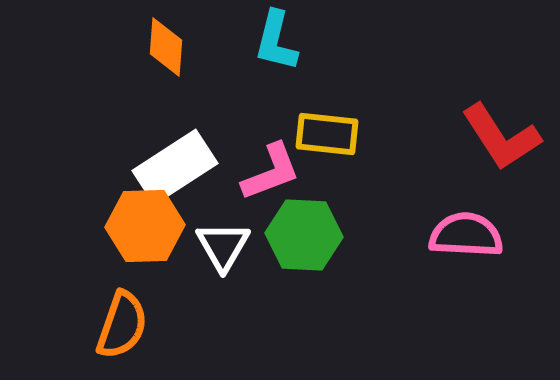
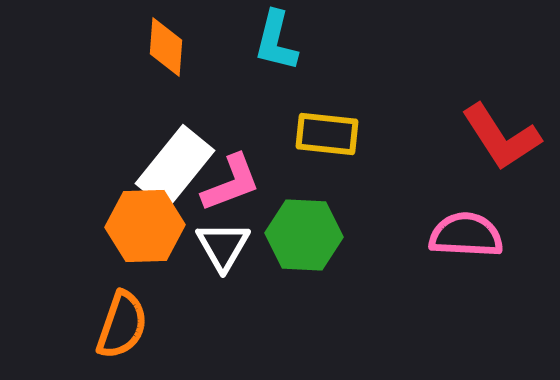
white rectangle: rotated 18 degrees counterclockwise
pink L-shape: moved 40 px left, 11 px down
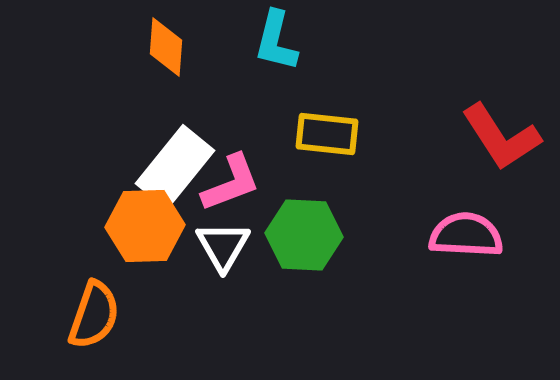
orange semicircle: moved 28 px left, 10 px up
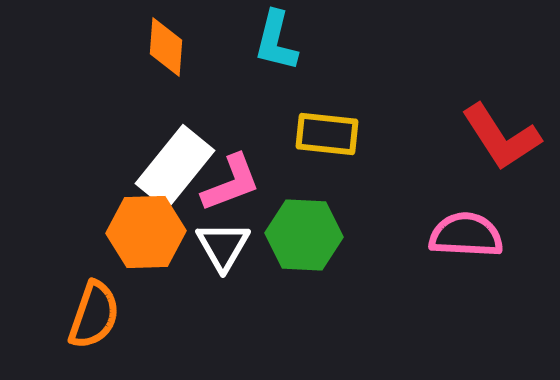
orange hexagon: moved 1 px right, 6 px down
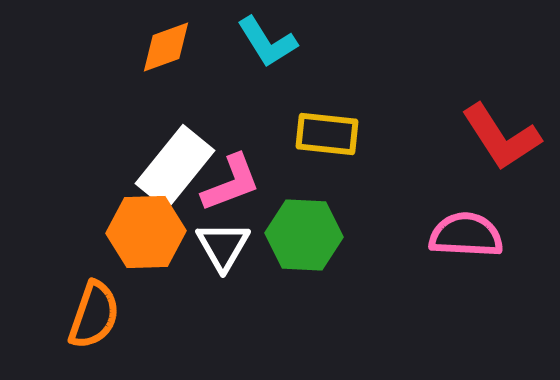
cyan L-shape: moved 9 px left, 1 px down; rotated 46 degrees counterclockwise
orange diamond: rotated 66 degrees clockwise
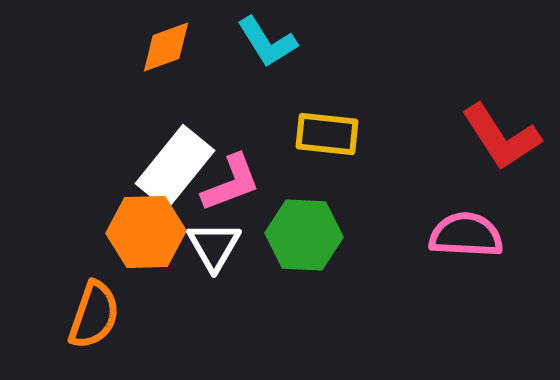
white triangle: moved 9 px left
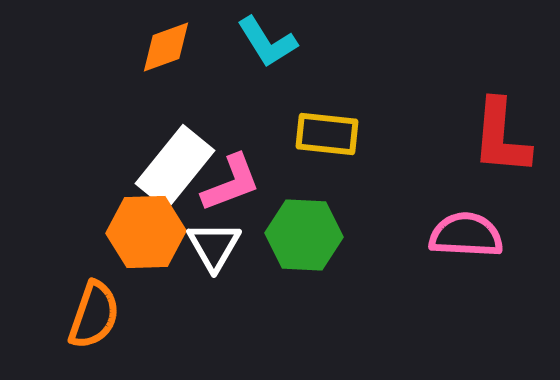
red L-shape: rotated 38 degrees clockwise
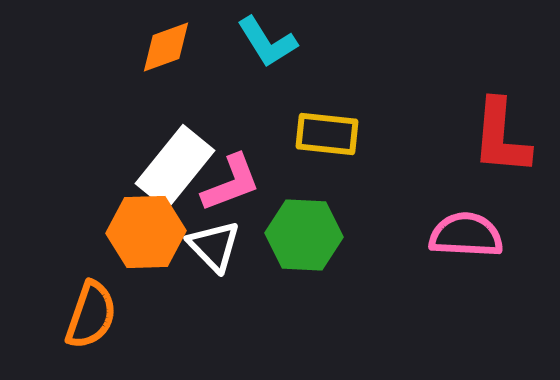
white triangle: rotated 14 degrees counterclockwise
orange semicircle: moved 3 px left
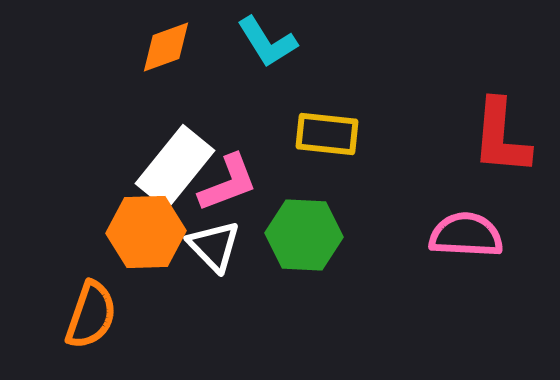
pink L-shape: moved 3 px left
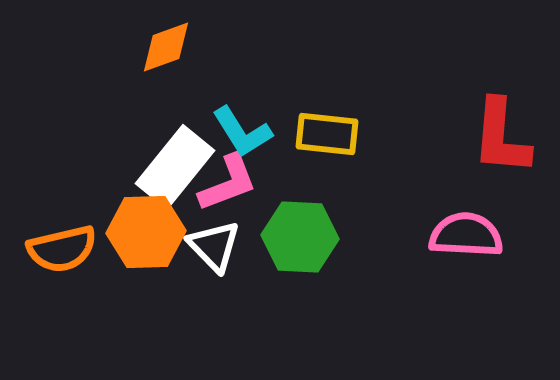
cyan L-shape: moved 25 px left, 90 px down
green hexagon: moved 4 px left, 2 px down
orange semicircle: moved 29 px left, 66 px up; rotated 58 degrees clockwise
